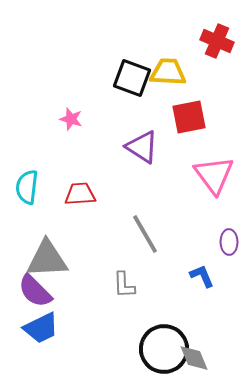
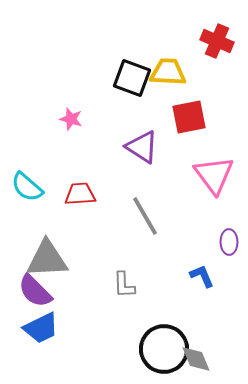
cyan semicircle: rotated 56 degrees counterclockwise
gray line: moved 18 px up
gray diamond: moved 2 px right, 1 px down
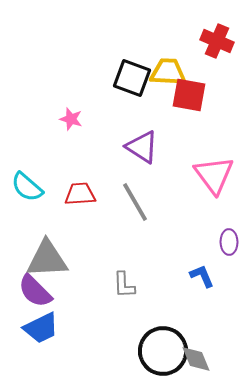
red square: moved 22 px up; rotated 21 degrees clockwise
gray line: moved 10 px left, 14 px up
black circle: moved 1 px left, 2 px down
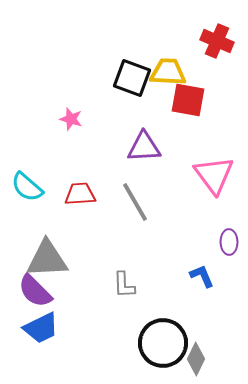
red square: moved 1 px left, 5 px down
purple triangle: moved 2 px right; rotated 36 degrees counterclockwise
black circle: moved 8 px up
gray diamond: rotated 48 degrees clockwise
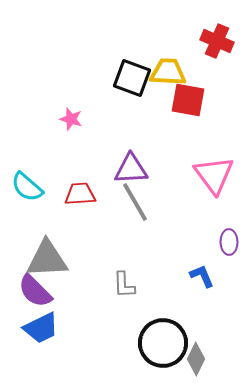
purple triangle: moved 13 px left, 22 px down
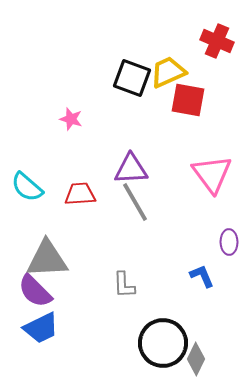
yellow trapezoid: rotated 27 degrees counterclockwise
pink triangle: moved 2 px left, 1 px up
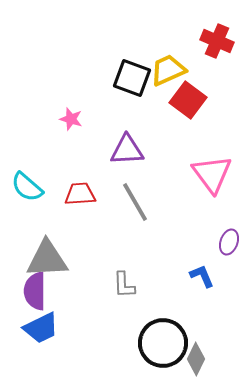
yellow trapezoid: moved 2 px up
red square: rotated 27 degrees clockwise
purple triangle: moved 4 px left, 19 px up
purple ellipse: rotated 20 degrees clockwise
purple semicircle: rotated 45 degrees clockwise
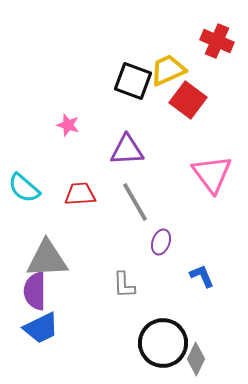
black square: moved 1 px right, 3 px down
pink star: moved 3 px left, 6 px down
cyan semicircle: moved 3 px left, 1 px down
purple ellipse: moved 68 px left
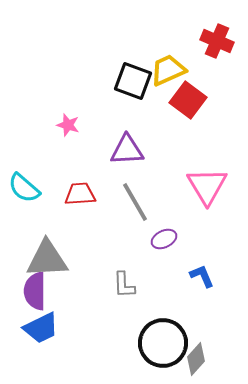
pink triangle: moved 5 px left, 12 px down; rotated 6 degrees clockwise
purple ellipse: moved 3 px right, 3 px up; rotated 45 degrees clockwise
gray diamond: rotated 16 degrees clockwise
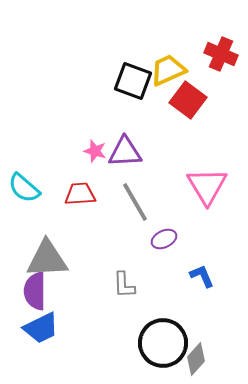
red cross: moved 4 px right, 13 px down
pink star: moved 27 px right, 26 px down
purple triangle: moved 2 px left, 2 px down
